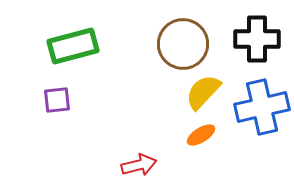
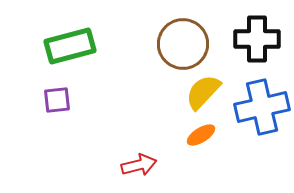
green rectangle: moved 3 px left
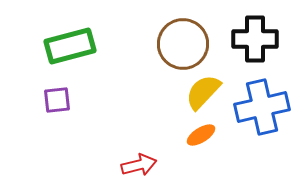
black cross: moved 2 px left
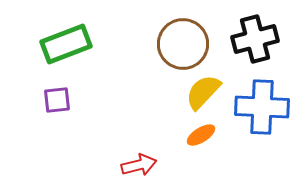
black cross: rotated 15 degrees counterclockwise
green rectangle: moved 4 px left, 2 px up; rotated 6 degrees counterclockwise
blue cross: rotated 16 degrees clockwise
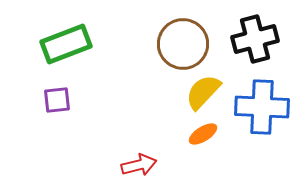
orange ellipse: moved 2 px right, 1 px up
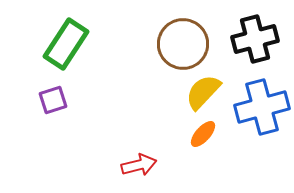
green rectangle: rotated 36 degrees counterclockwise
purple square: moved 4 px left; rotated 12 degrees counterclockwise
blue cross: rotated 18 degrees counterclockwise
orange ellipse: rotated 16 degrees counterclockwise
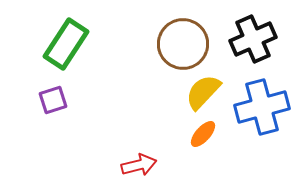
black cross: moved 2 px left; rotated 9 degrees counterclockwise
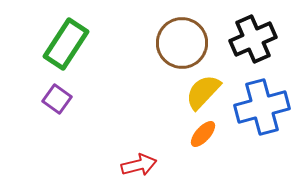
brown circle: moved 1 px left, 1 px up
purple square: moved 4 px right, 1 px up; rotated 36 degrees counterclockwise
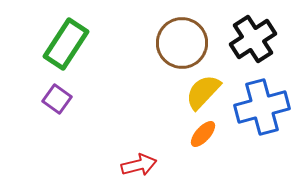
black cross: rotated 9 degrees counterclockwise
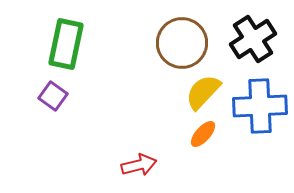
green rectangle: rotated 21 degrees counterclockwise
purple square: moved 4 px left, 3 px up
blue cross: moved 2 px left, 1 px up; rotated 12 degrees clockwise
